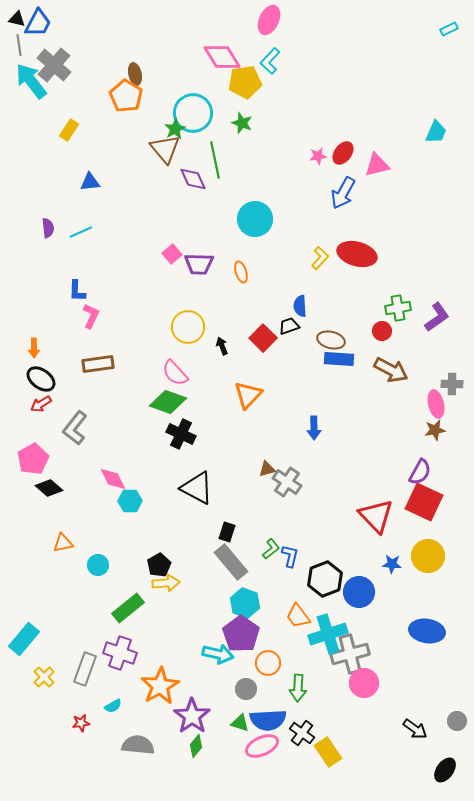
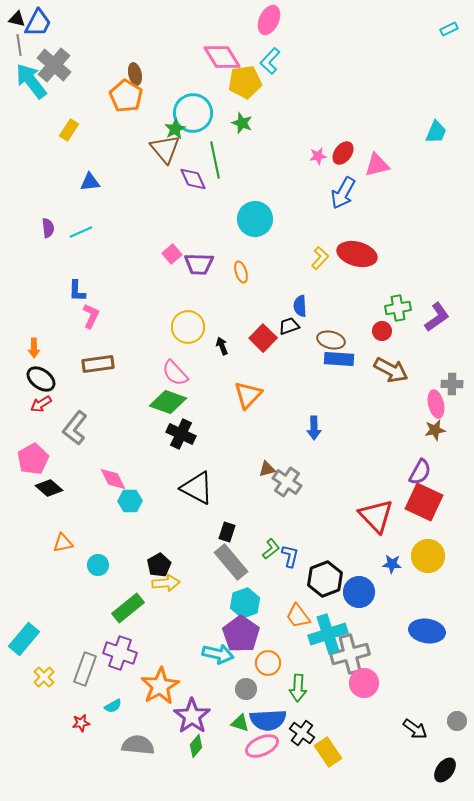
cyan hexagon at (245, 603): rotated 20 degrees clockwise
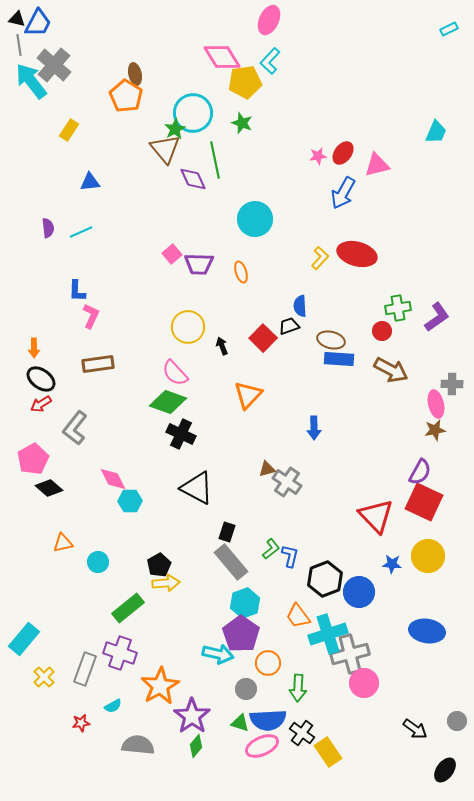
cyan circle at (98, 565): moved 3 px up
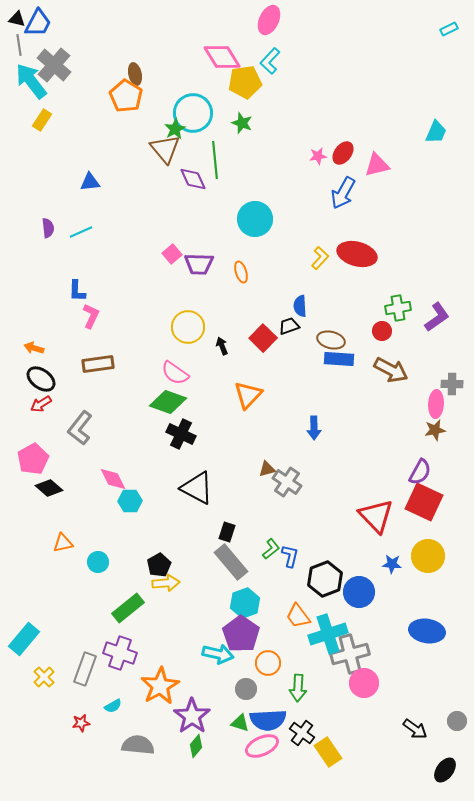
yellow rectangle at (69, 130): moved 27 px left, 10 px up
green line at (215, 160): rotated 6 degrees clockwise
orange arrow at (34, 348): rotated 108 degrees clockwise
pink semicircle at (175, 373): rotated 12 degrees counterclockwise
pink ellipse at (436, 404): rotated 16 degrees clockwise
gray L-shape at (75, 428): moved 5 px right
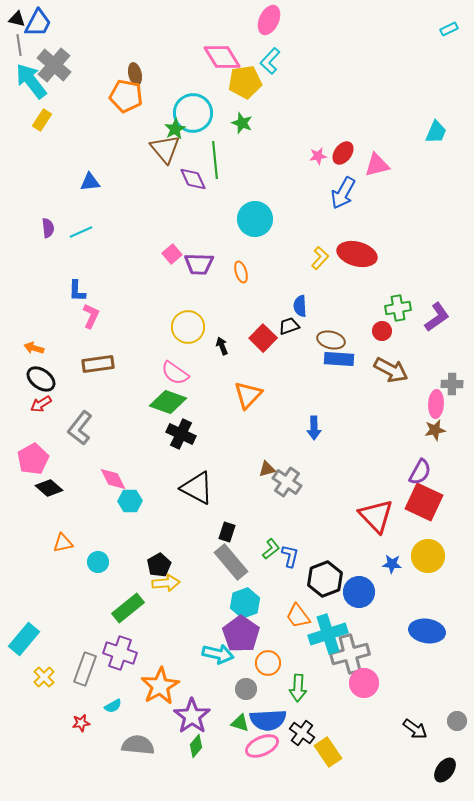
orange pentagon at (126, 96): rotated 20 degrees counterclockwise
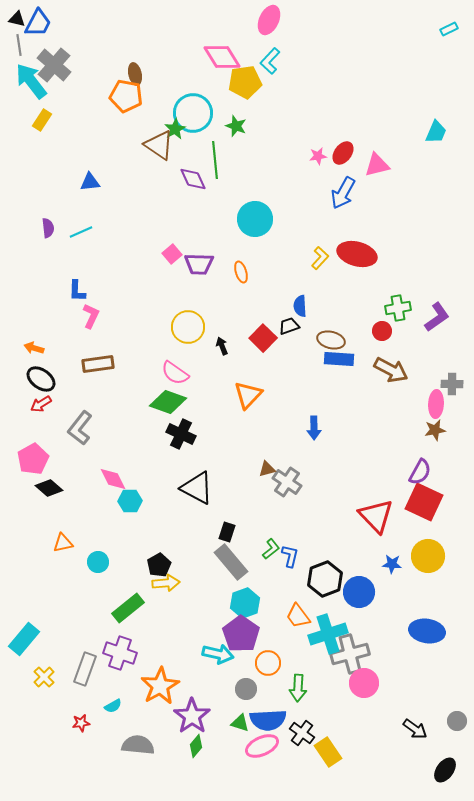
green star at (242, 123): moved 6 px left, 3 px down
brown triangle at (165, 149): moved 6 px left, 4 px up; rotated 16 degrees counterclockwise
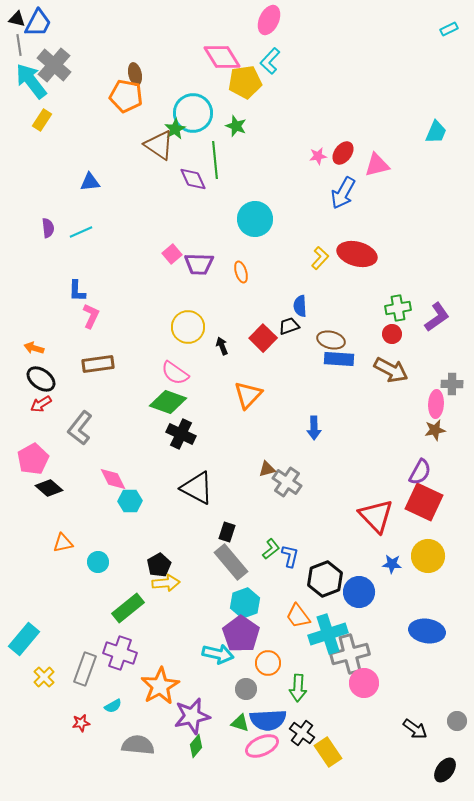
red circle at (382, 331): moved 10 px right, 3 px down
purple star at (192, 716): rotated 24 degrees clockwise
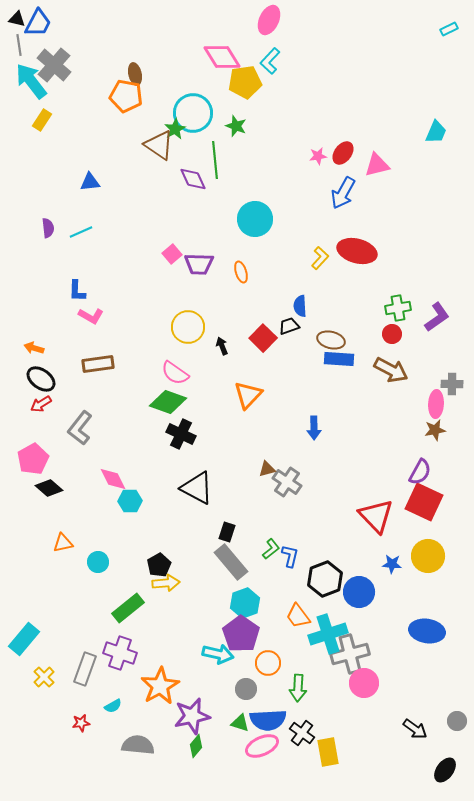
red ellipse at (357, 254): moved 3 px up
pink L-shape at (91, 316): rotated 95 degrees clockwise
yellow rectangle at (328, 752): rotated 24 degrees clockwise
